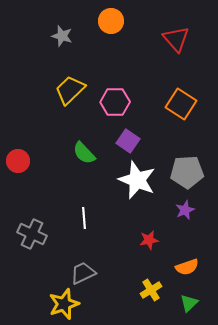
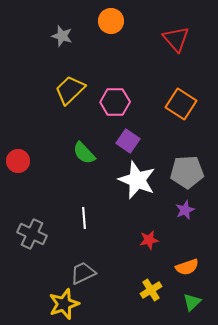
green triangle: moved 3 px right, 1 px up
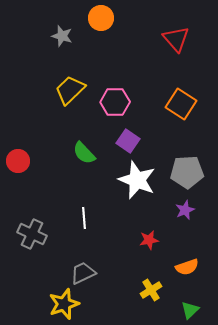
orange circle: moved 10 px left, 3 px up
green triangle: moved 2 px left, 8 px down
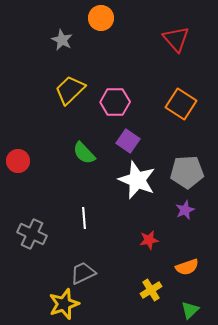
gray star: moved 4 px down; rotated 10 degrees clockwise
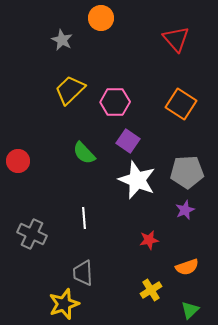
gray trapezoid: rotated 68 degrees counterclockwise
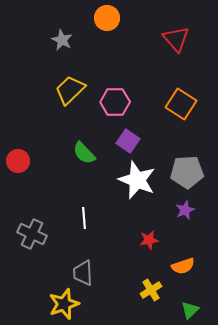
orange circle: moved 6 px right
orange semicircle: moved 4 px left, 1 px up
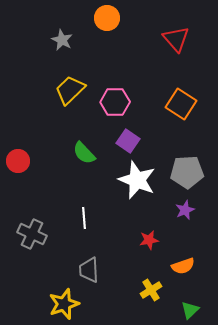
gray trapezoid: moved 6 px right, 3 px up
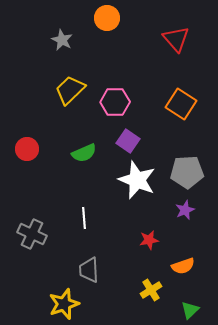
green semicircle: rotated 70 degrees counterclockwise
red circle: moved 9 px right, 12 px up
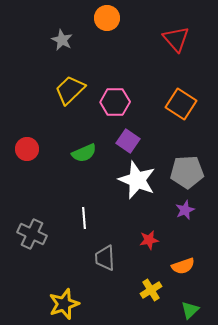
gray trapezoid: moved 16 px right, 12 px up
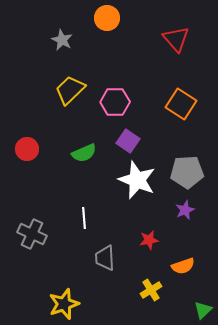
green triangle: moved 13 px right
